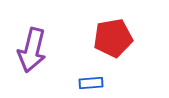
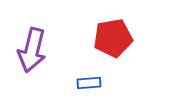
blue rectangle: moved 2 px left
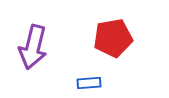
purple arrow: moved 1 px right, 3 px up
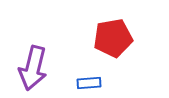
purple arrow: moved 21 px down
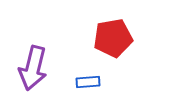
blue rectangle: moved 1 px left, 1 px up
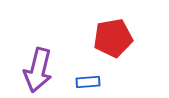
purple arrow: moved 5 px right, 2 px down
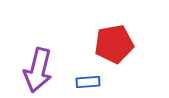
red pentagon: moved 1 px right, 6 px down
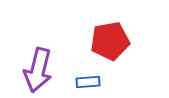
red pentagon: moved 4 px left, 3 px up
